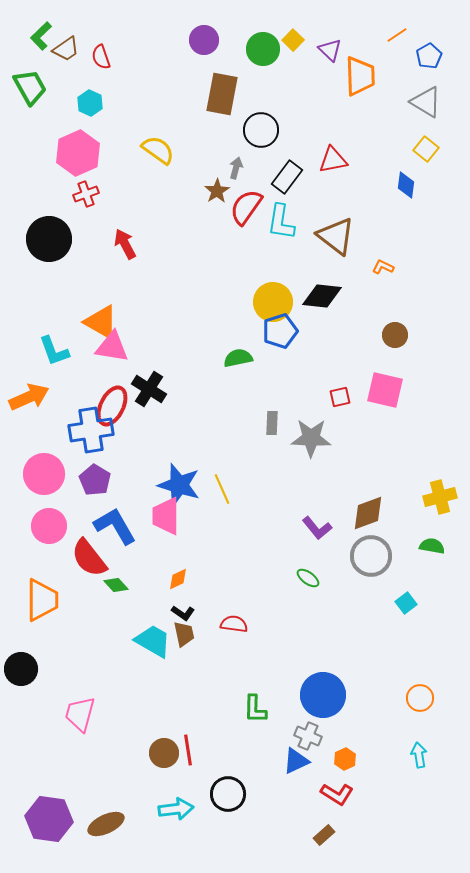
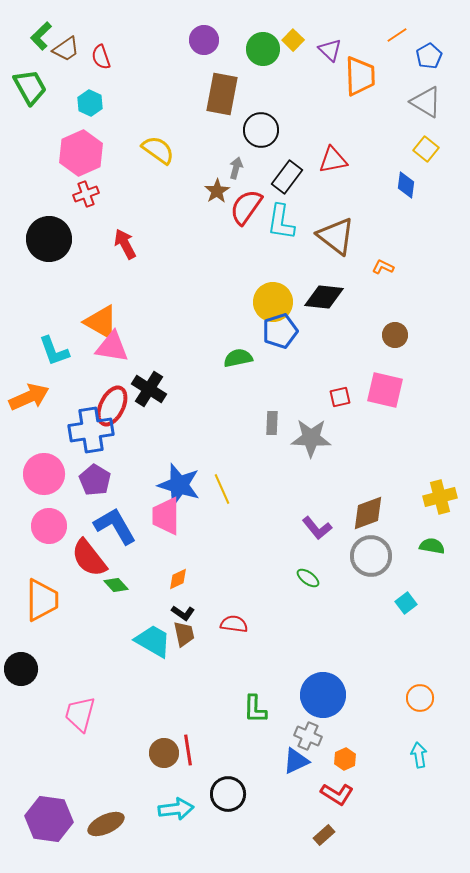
pink hexagon at (78, 153): moved 3 px right
black diamond at (322, 296): moved 2 px right, 1 px down
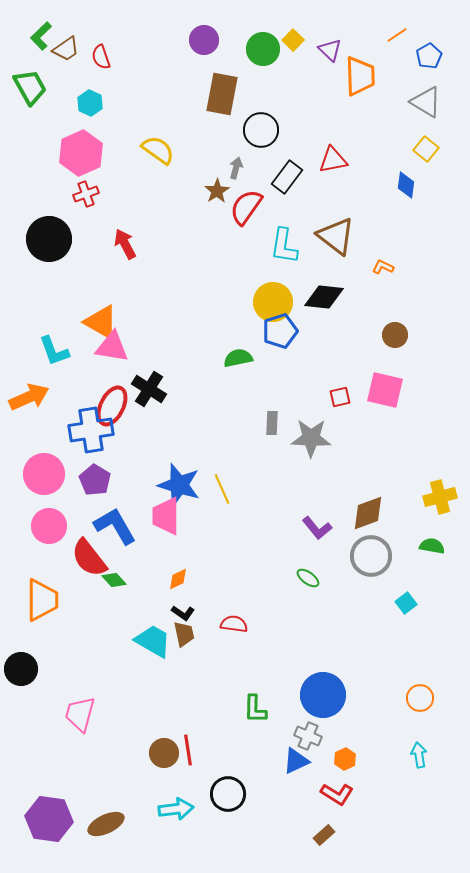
cyan L-shape at (281, 222): moved 3 px right, 24 px down
green diamond at (116, 585): moved 2 px left, 5 px up
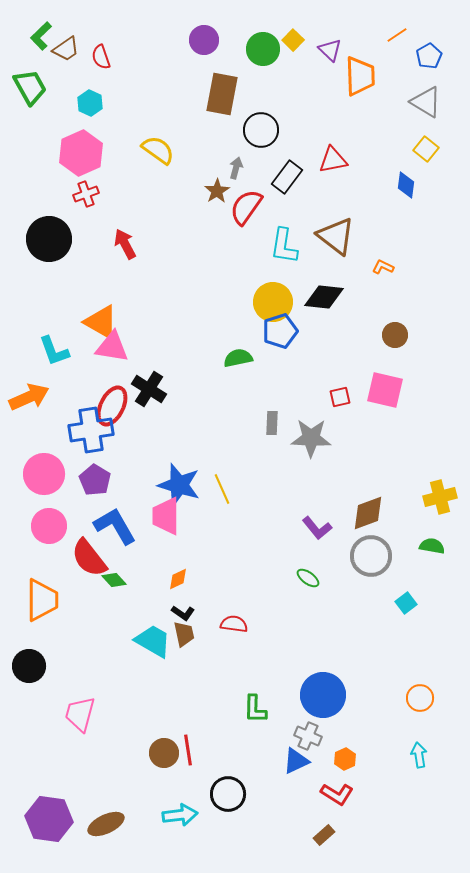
black circle at (21, 669): moved 8 px right, 3 px up
cyan arrow at (176, 809): moved 4 px right, 6 px down
